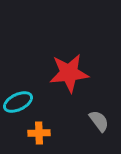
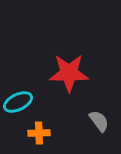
red star: rotated 6 degrees clockwise
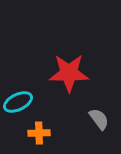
gray semicircle: moved 2 px up
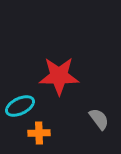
red star: moved 10 px left, 3 px down
cyan ellipse: moved 2 px right, 4 px down
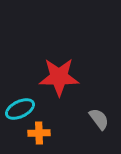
red star: moved 1 px down
cyan ellipse: moved 3 px down
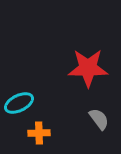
red star: moved 29 px right, 9 px up
cyan ellipse: moved 1 px left, 6 px up
